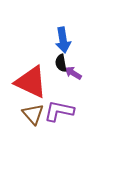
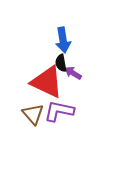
red triangle: moved 16 px right
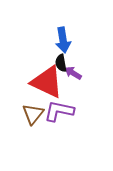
brown triangle: rotated 20 degrees clockwise
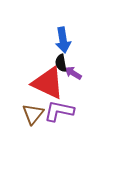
red triangle: moved 1 px right, 1 px down
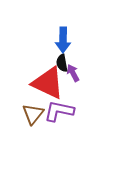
blue arrow: rotated 10 degrees clockwise
black semicircle: moved 1 px right
purple arrow: rotated 30 degrees clockwise
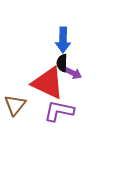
black semicircle: rotated 12 degrees clockwise
purple arrow: rotated 144 degrees clockwise
brown triangle: moved 18 px left, 9 px up
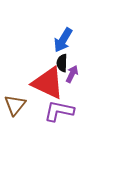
blue arrow: rotated 30 degrees clockwise
purple arrow: moved 1 px left, 1 px down; rotated 90 degrees counterclockwise
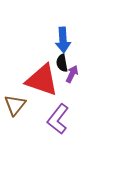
blue arrow: rotated 35 degrees counterclockwise
black semicircle: rotated 12 degrees counterclockwise
red triangle: moved 6 px left, 3 px up; rotated 6 degrees counterclockwise
purple L-shape: moved 1 px left, 8 px down; rotated 64 degrees counterclockwise
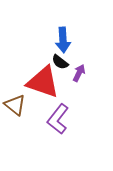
black semicircle: moved 2 px left, 1 px up; rotated 42 degrees counterclockwise
purple arrow: moved 7 px right, 1 px up
red triangle: moved 1 px right, 2 px down
brown triangle: rotated 30 degrees counterclockwise
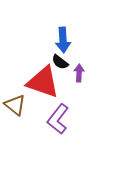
purple arrow: rotated 24 degrees counterclockwise
